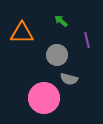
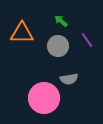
purple line: rotated 21 degrees counterclockwise
gray circle: moved 1 px right, 9 px up
gray semicircle: rotated 24 degrees counterclockwise
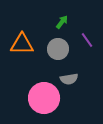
green arrow: moved 1 px right, 1 px down; rotated 88 degrees clockwise
orange triangle: moved 11 px down
gray circle: moved 3 px down
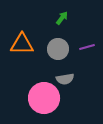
green arrow: moved 4 px up
purple line: moved 7 px down; rotated 70 degrees counterclockwise
gray semicircle: moved 4 px left
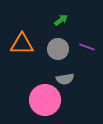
green arrow: moved 1 px left, 2 px down; rotated 16 degrees clockwise
purple line: rotated 35 degrees clockwise
pink circle: moved 1 px right, 2 px down
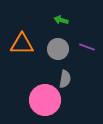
green arrow: rotated 128 degrees counterclockwise
gray semicircle: rotated 72 degrees counterclockwise
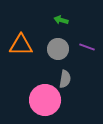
orange triangle: moved 1 px left, 1 px down
